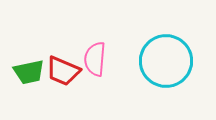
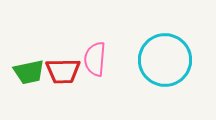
cyan circle: moved 1 px left, 1 px up
red trapezoid: rotated 24 degrees counterclockwise
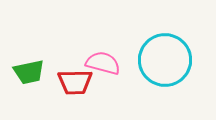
pink semicircle: moved 8 px right, 4 px down; rotated 100 degrees clockwise
red trapezoid: moved 12 px right, 11 px down
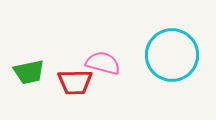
cyan circle: moved 7 px right, 5 px up
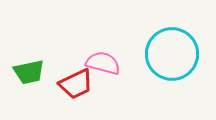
cyan circle: moved 1 px up
red trapezoid: moved 1 px right, 2 px down; rotated 24 degrees counterclockwise
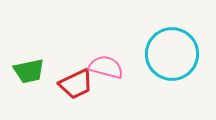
pink semicircle: moved 3 px right, 4 px down
green trapezoid: moved 1 px up
